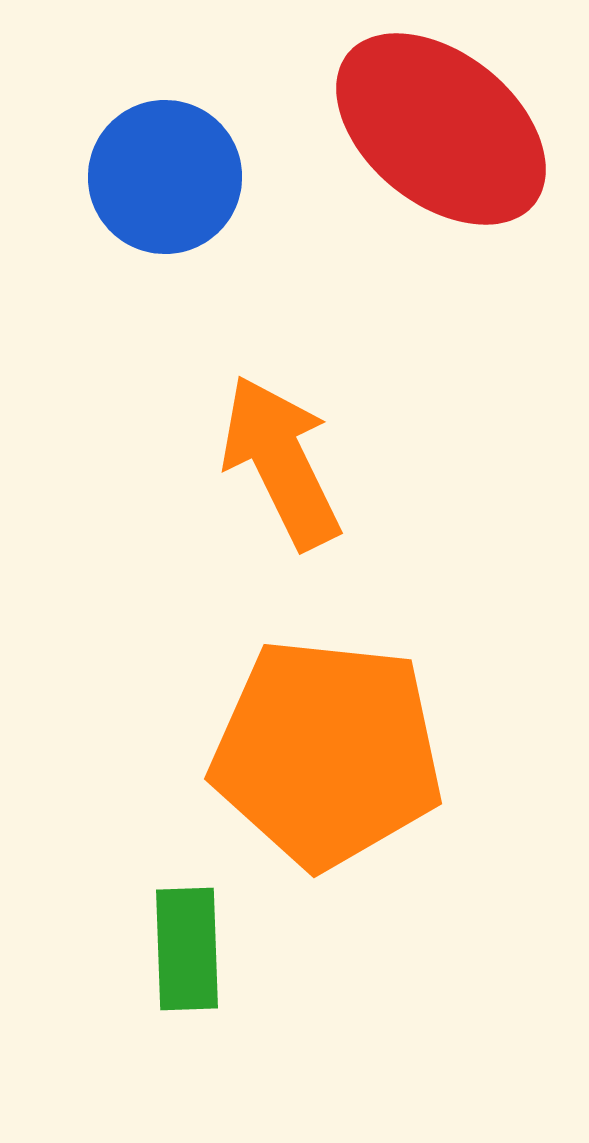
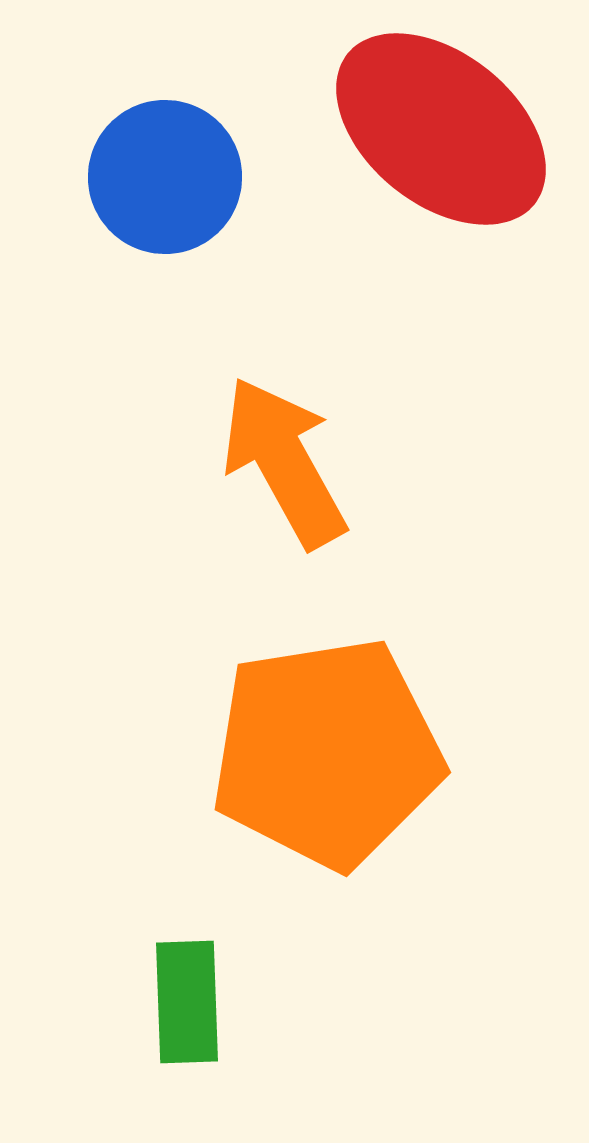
orange arrow: moved 3 px right; rotated 3 degrees counterclockwise
orange pentagon: rotated 15 degrees counterclockwise
green rectangle: moved 53 px down
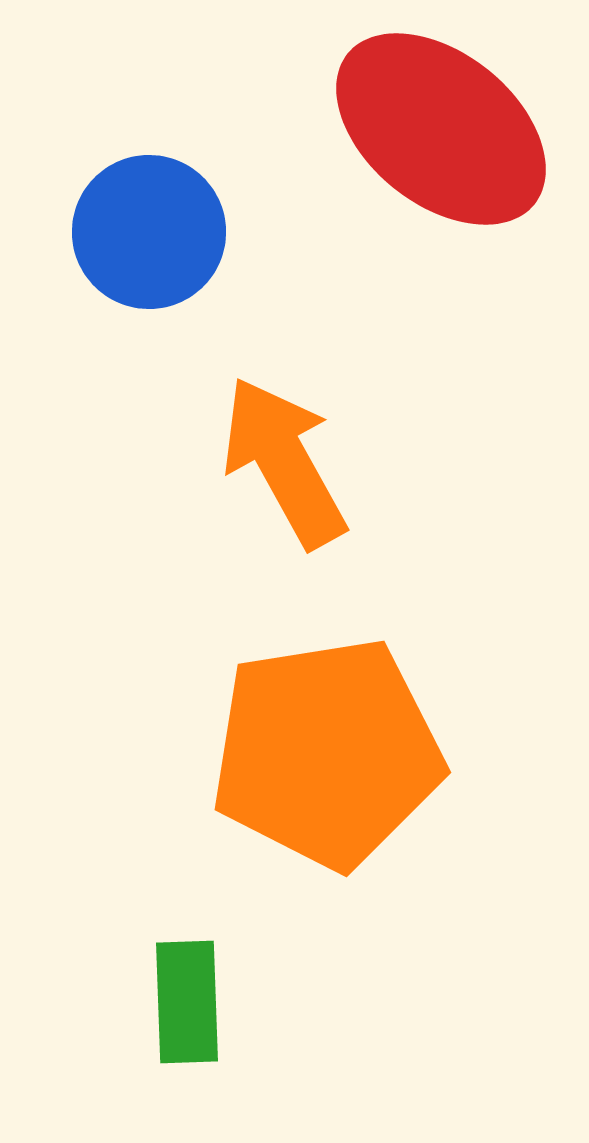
blue circle: moved 16 px left, 55 px down
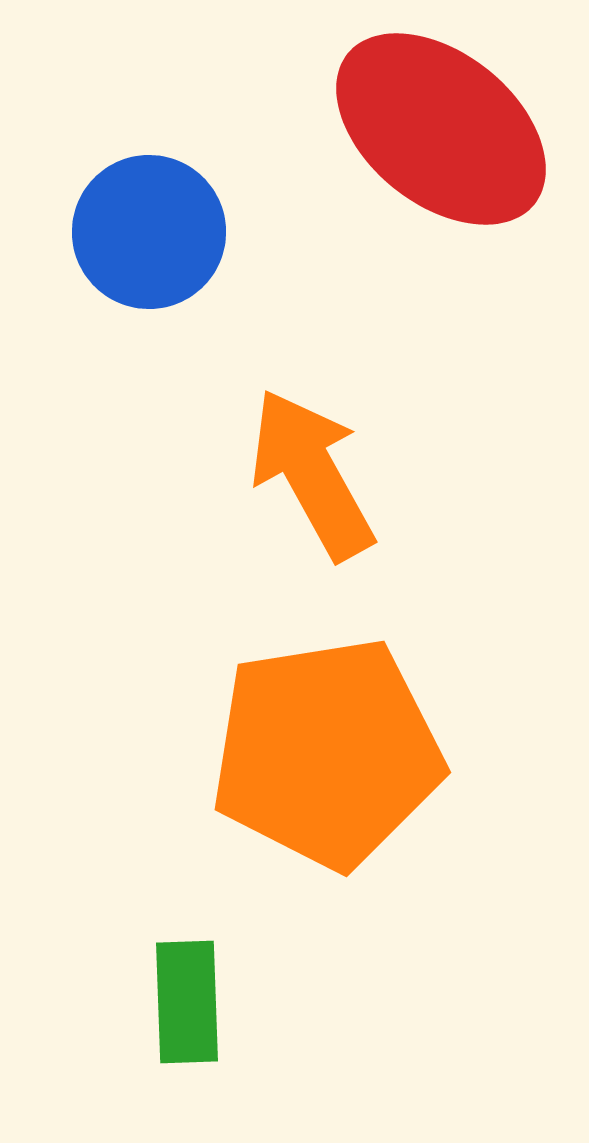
orange arrow: moved 28 px right, 12 px down
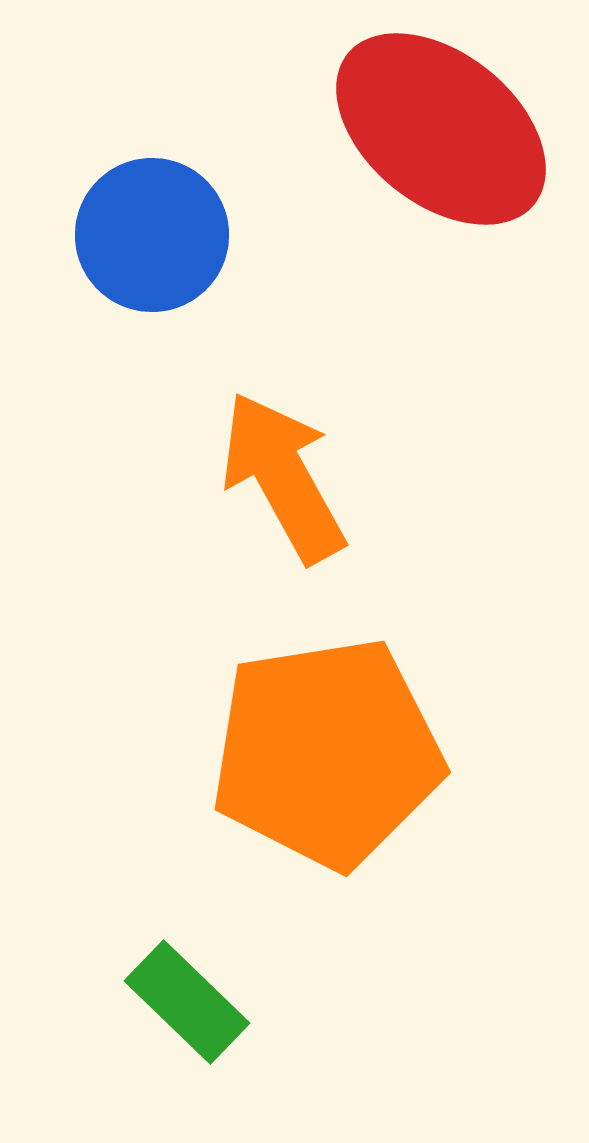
blue circle: moved 3 px right, 3 px down
orange arrow: moved 29 px left, 3 px down
green rectangle: rotated 44 degrees counterclockwise
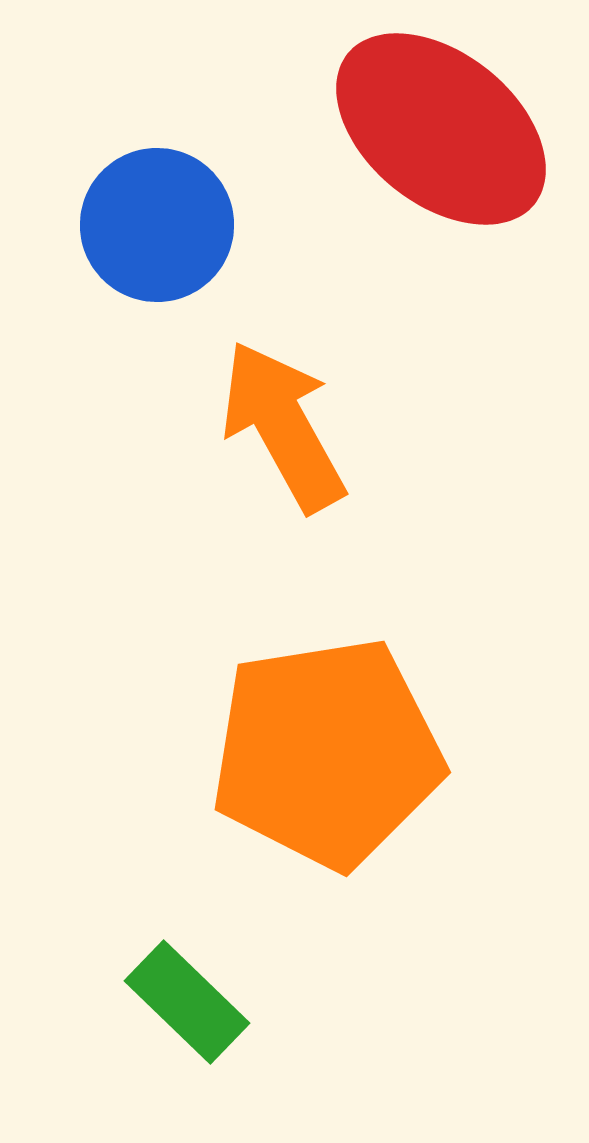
blue circle: moved 5 px right, 10 px up
orange arrow: moved 51 px up
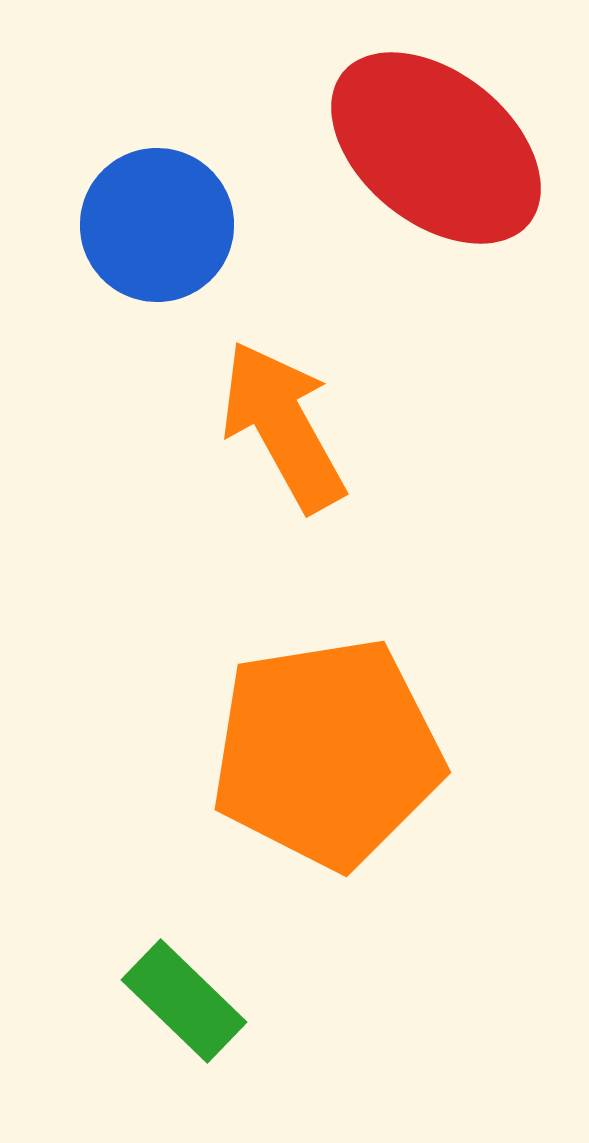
red ellipse: moved 5 px left, 19 px down
green rectangle: moved 3 px left, 1 px up
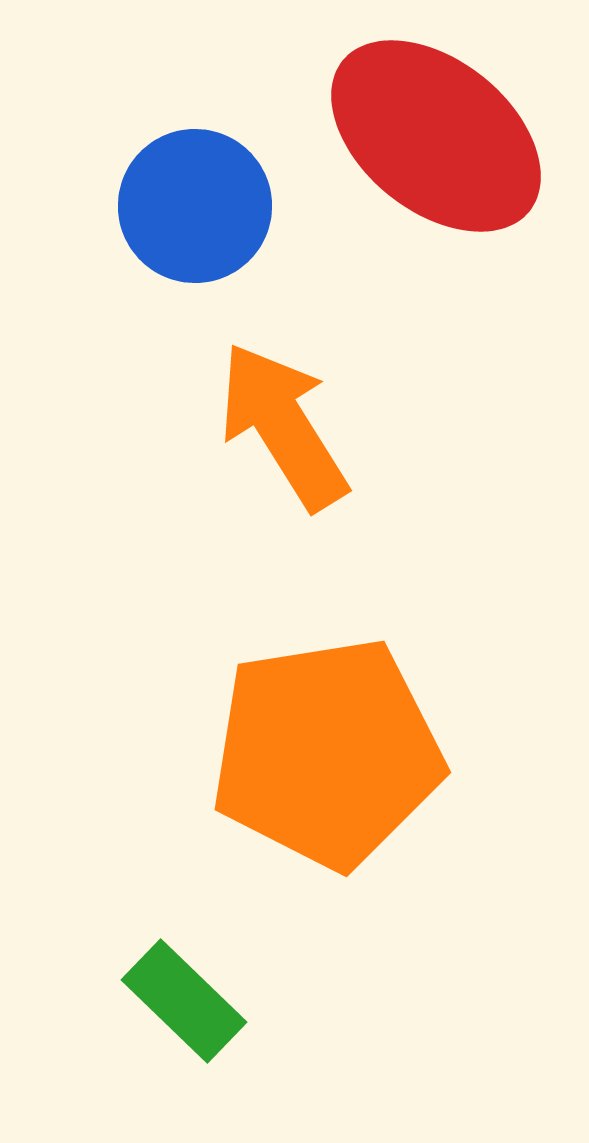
red ellipse: moved 12 px up
blue circle: moved 38 px right, 19 px up
orange arrow: rotated 3 degrees counterclockwise
